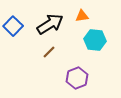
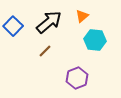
orange triangle: rotated 32 degrees counterclockwise
black arrow: moved 1 px left, 2 px up; rotated 8 degrees counterclockwise
brown line: moved 4 px left, 1 px up
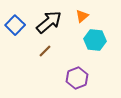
blue square: moved 2 px right, 1 px up
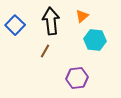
black arrow: moved 2 px right, 1 px up; rotated 56 degrees counterclockwise
brown line: rotated 16 degrees counterclockwise
purple hexagon: rotated 15 degrees clockwise
